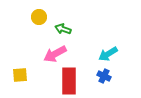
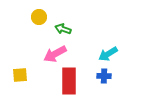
blue cross: rotated 24 degrees counterclockwise
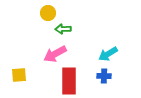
yellow circle: moved 9 px right, 4 px up
green arrow: rotated 21 degrees counterclockwise
yellow square: moved 1 px left
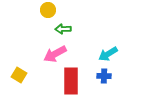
yellow circle: moved 3 px up
yellow square: rotated 35 degrees clockwise
red rectangle: moved 2 px right
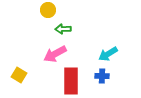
blue cross: moved 2 px left
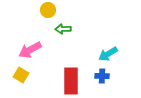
pink arrow: moved 25 px left, 4 px up
yellow square: moved 2 px right
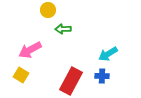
red rectangle: rotated 28 degrees clockwise
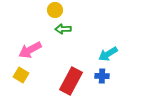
yellow circle: moved 7 px right
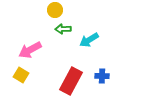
cyan arrow: moved 19 px left, 14 px up
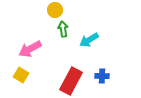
green arrow: rotated 84 degrees clockwise
pink arrow: moved 1 px up
